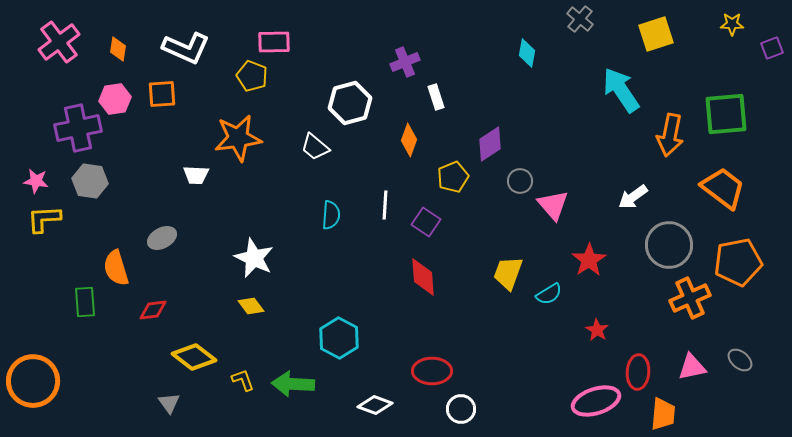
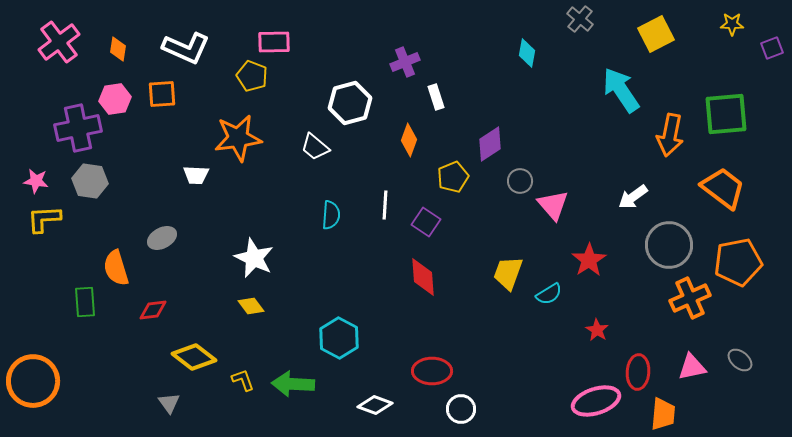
yellow square at (656, 34): rotated 9 degrees counterclockwise
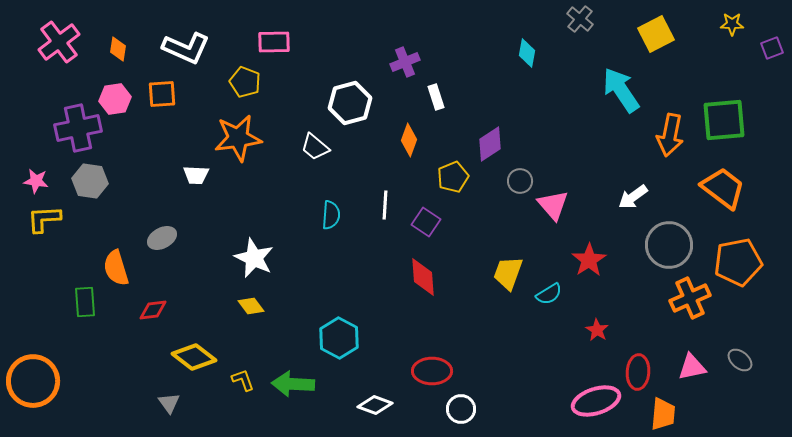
yellow pentagon at (252, 76): moved 7 px left, 6 px down
green square at (726, 114): moved 2 px left, 6 px down
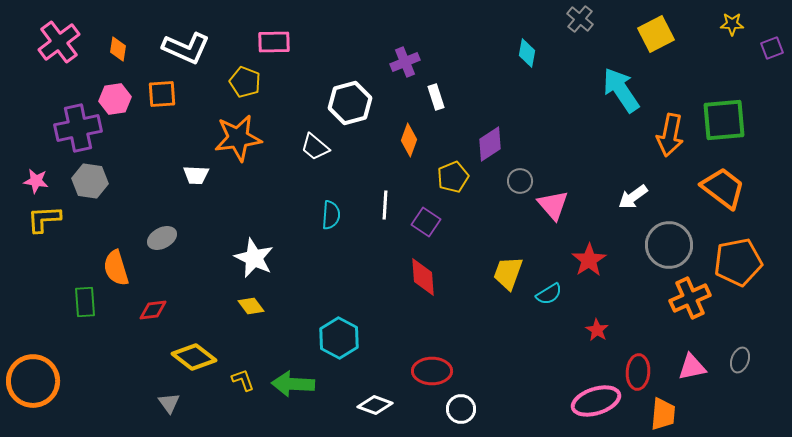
gray ellipse at (740, 360): rotated 70 degrees clockwise
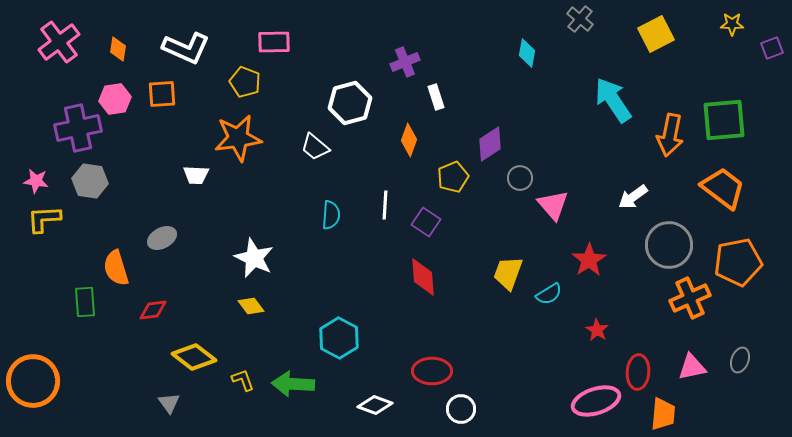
cyan arrow at (621, 90): moved 8 px left, 10 px down
gray circle at (520, 181): moved 3 px up
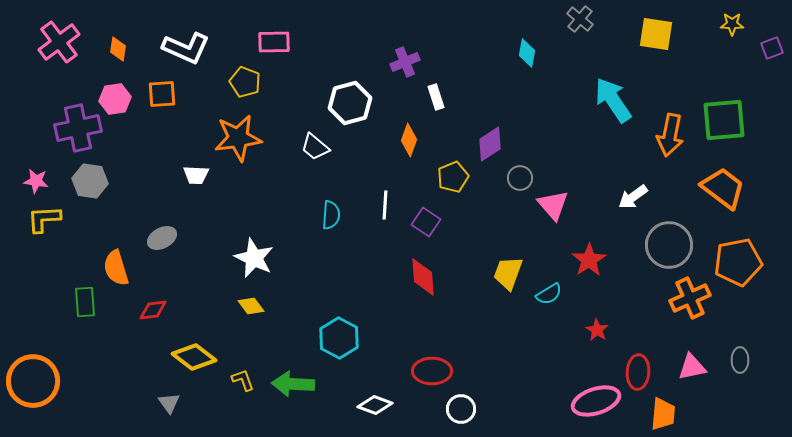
yellow square at (656, 34): rotated 36 degrees clockwise
gray ellipse at (740, 360): rotated 20 degrees counterclockwise
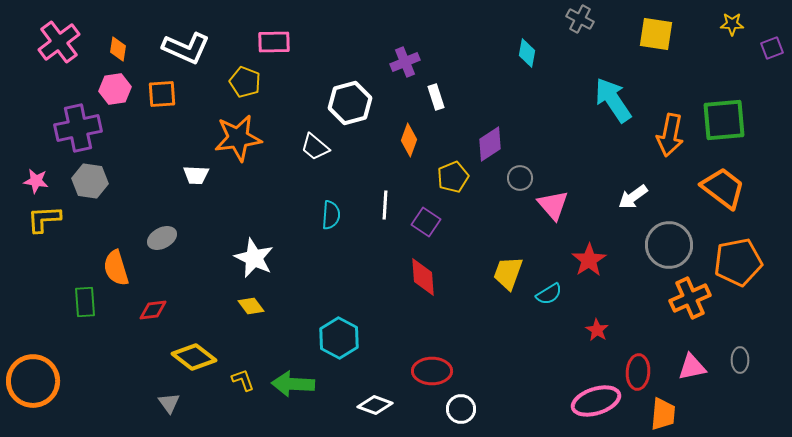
gray cross at (580, 19): rotated 12 degrees counterclockwise
pink hexagon at (115, 99): moved 10 px up
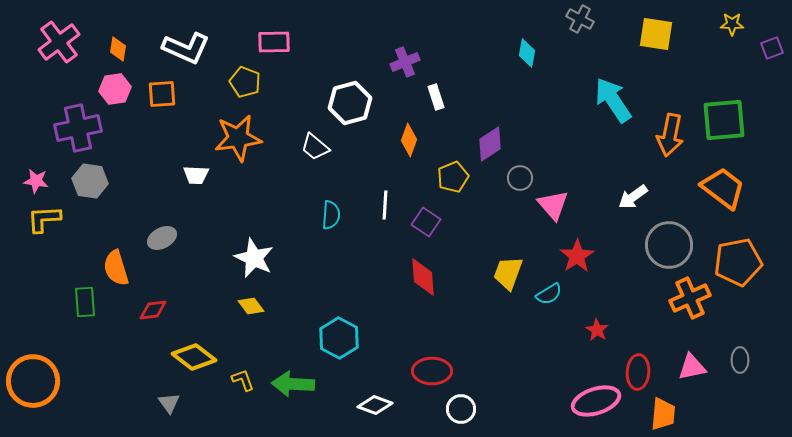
red star at (589, 260): moved 12 px left, 4 px up
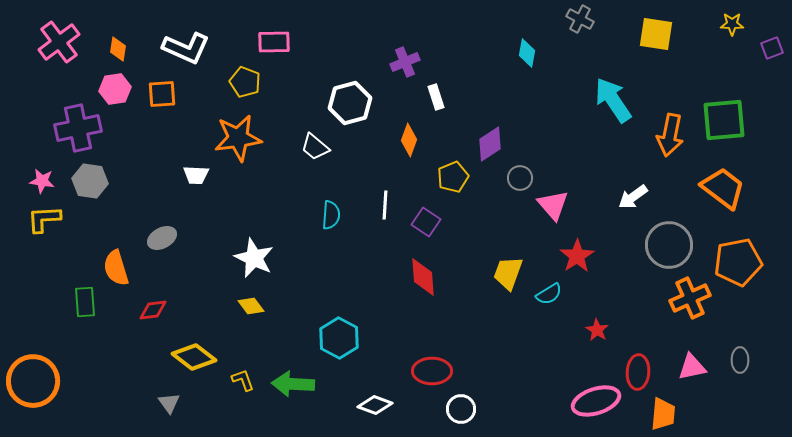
pink star at (36, 181): moved 6 px right
